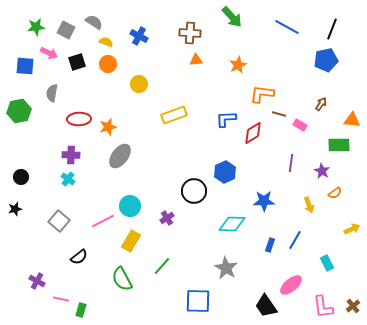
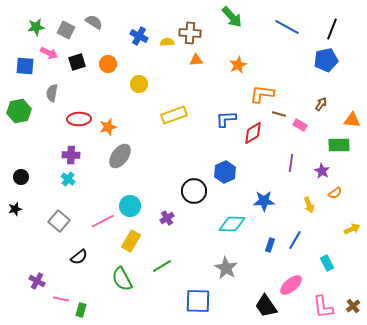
yellow semicircle at (106, 42): moved 61 px right; rotated 24 degrees counterclockwise
green line at (162, 266): rotated 18 degrees clockwise
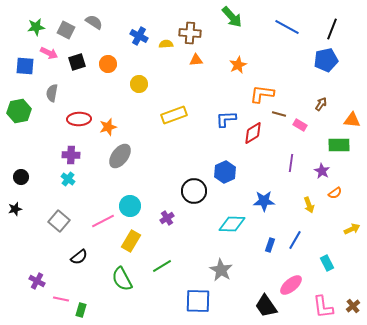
yellow semicircle at (167, 42): moved 1 px left, 2 px down
gray star at (226, 268): moved 5 px left, 2 px down
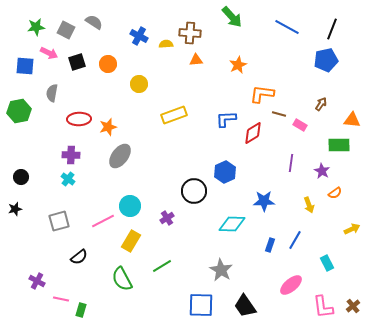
gray square at (59, 221): rotated 35 degrees clockwise
blue square at (198, 301): moved 3 px right, 4 px down
black trapezoid at (266, 306): moved 21 px left
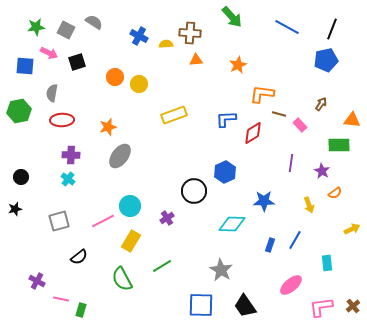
orange circle at (108, 64): moved 7 px right, 13 px down
red ellipse at (79, 119): moved 17 px left, 1 px down
pink rectangle at (300, 125): rotated 16 degrees clockwise
cyan rectangle at (327, 263): rotated 21 degrees clockwise
pink L-shape at (323, 307): moved 2 px left; rotated 90 degrees clockwise
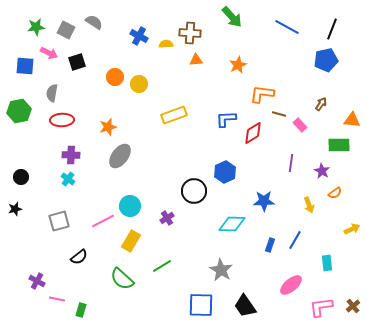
green semicircle at (122, 279): rotated 20 degrees counterclockwise
pink line at (61, 299): moved 4 px left
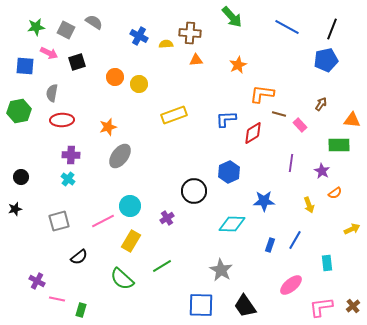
blue hexagon at (225, 172): moved 4 px right
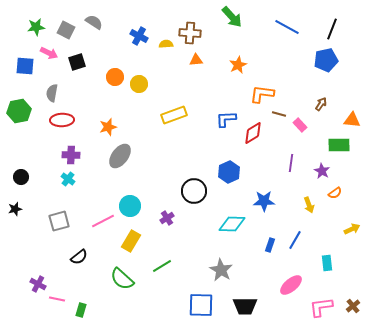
purple cross at (37, 281): moved 1 px right, 3 px down
black trapezoid at (245, 306): rotated 55 degrees counterclockwise
